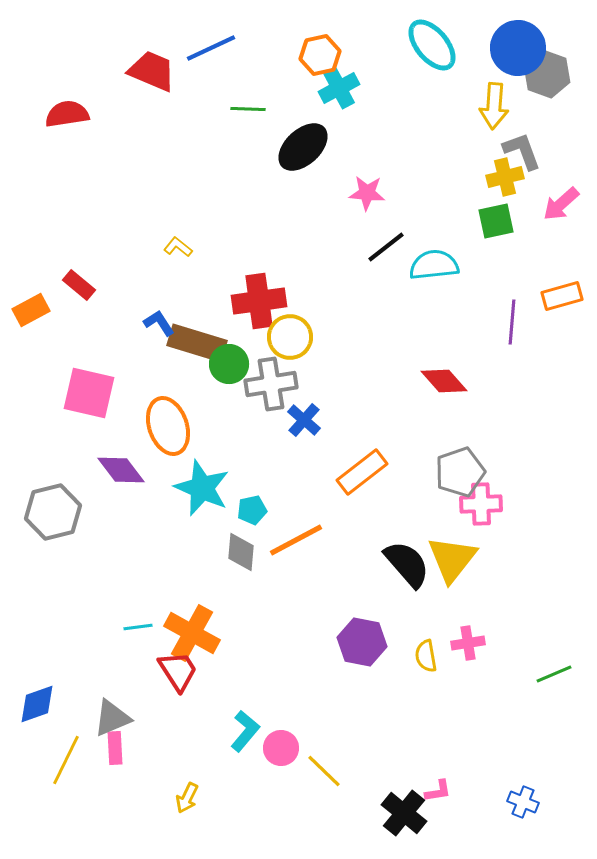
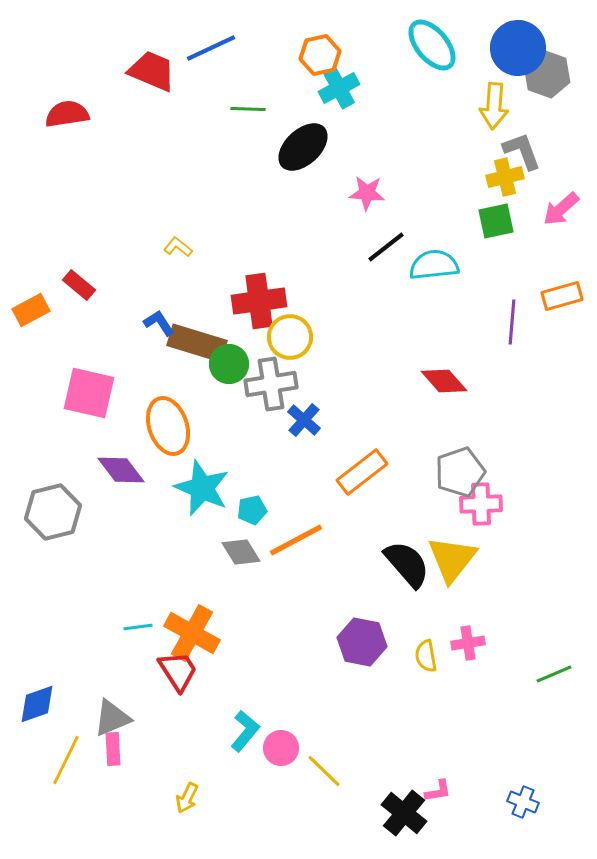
pink arrow at (561, 204): moved 5 px down
gray diamond at (241, 552): rotated 36 degrees counterclockwise
pink rectangle at (115, 748): moved 2 px left, 1 px down
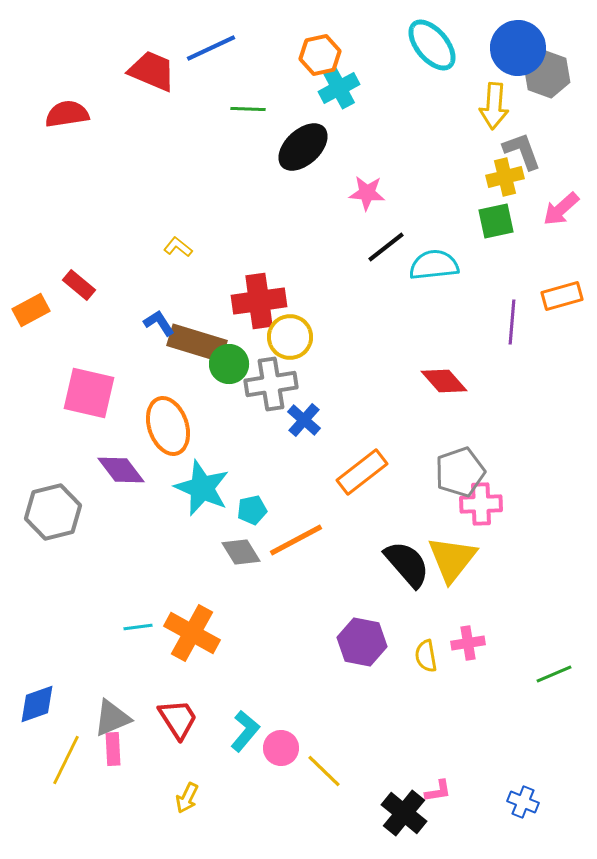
red trapezoid at (178, 671): moved 48 px down
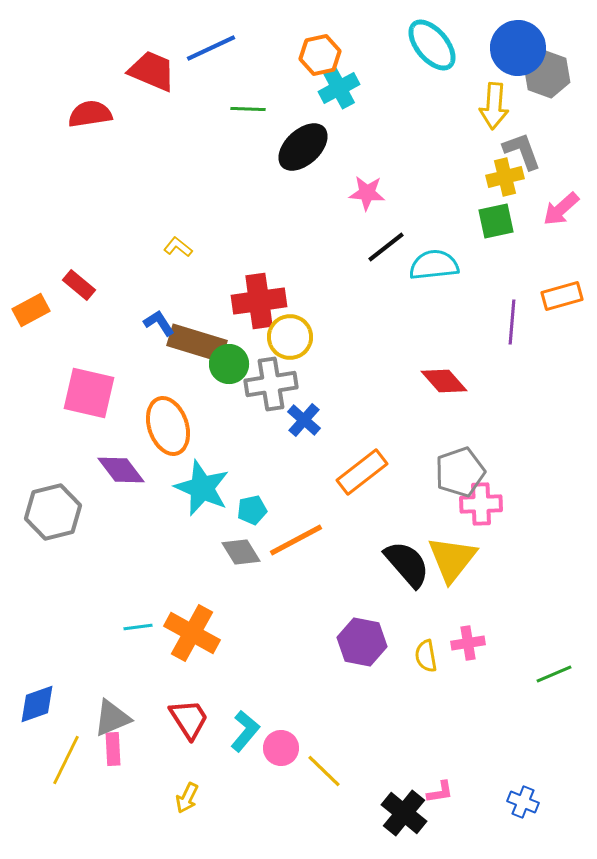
red semicircle at (67, 114): moved 23 px right
red trapezoid at (178, 719): moved 11 px right
pink L-shape at (438, 791): moved 2 px right, 1 px down
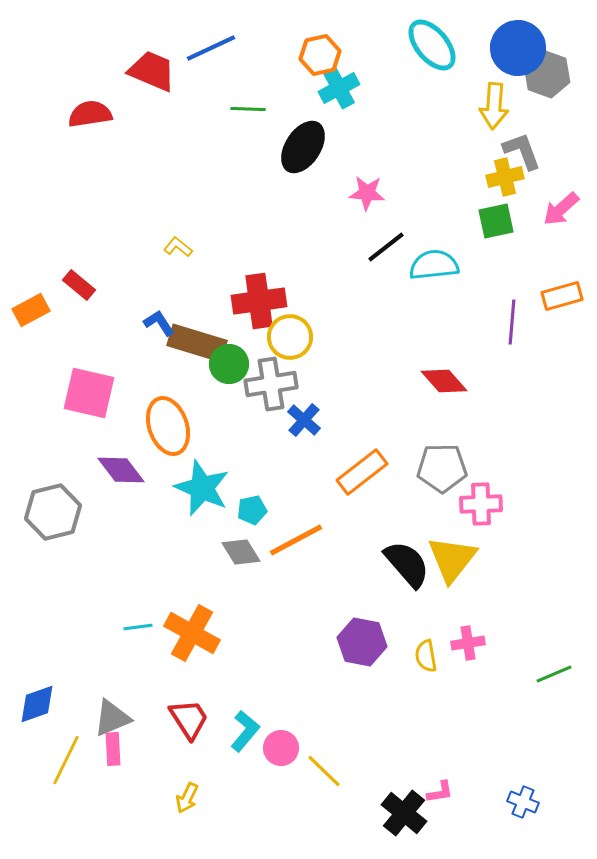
black ellipse at (303, 147): rotated 14 degrees counterclockwise
gray pentagon at (460, 472): moved 18 px left, 4 px up; rotated 18 degrees clockwise
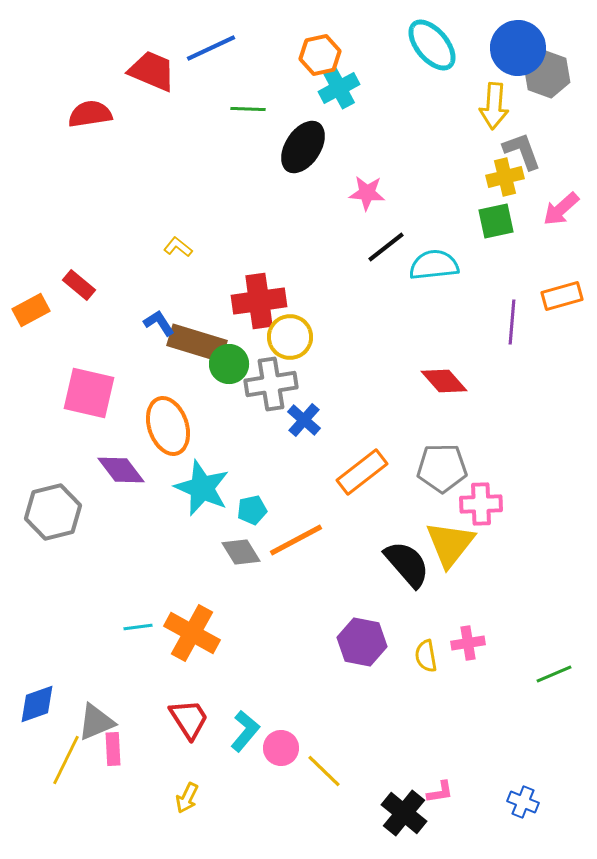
yellow triangle at (452, 559): moved 2 px left, 15 px up
gray triangle at (112, 718): moved 16 px left, 4 px down
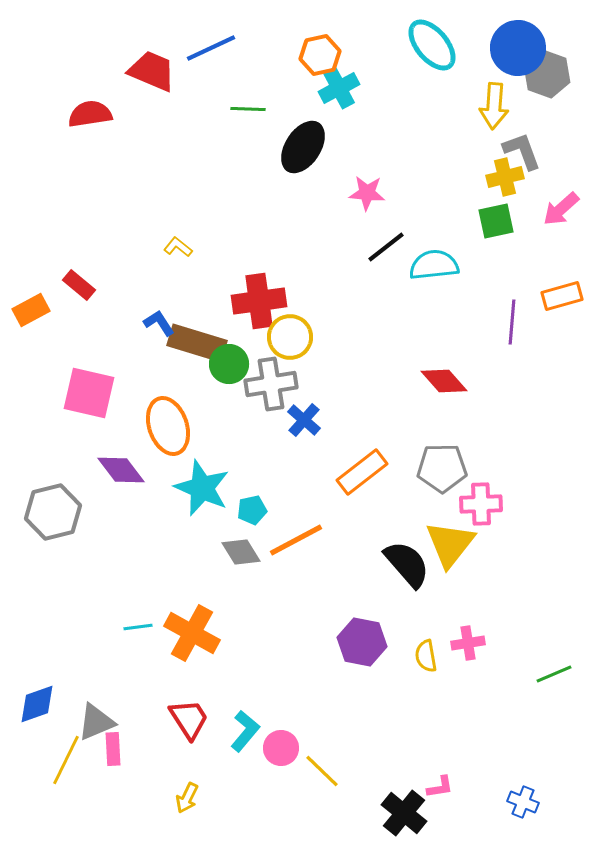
yellow line at (324, 771): moved 2 px left
pink L-shape at (440, 792): moved 5 px up
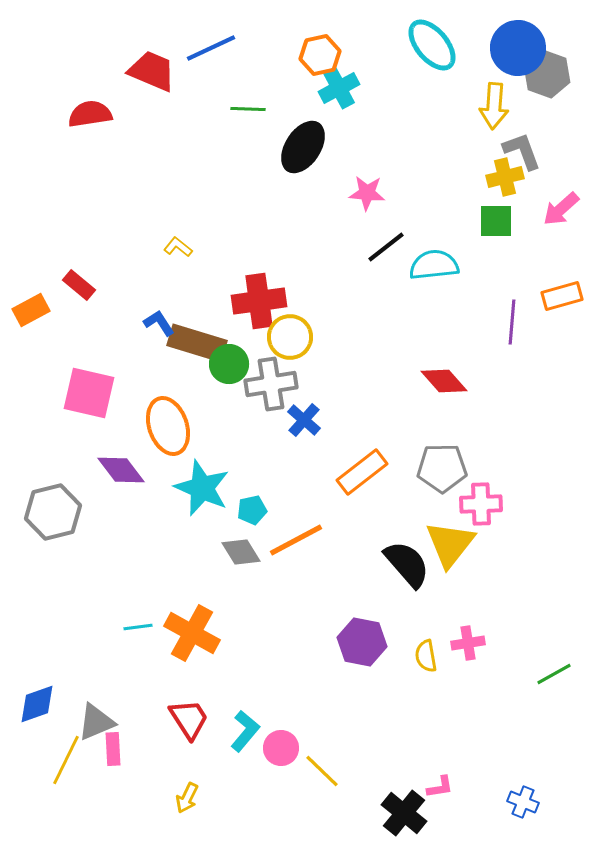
green square at (496, 221): rotated 12 degrees clockwise
green line at (554, 674): rotated 6 degrees counterclockwise
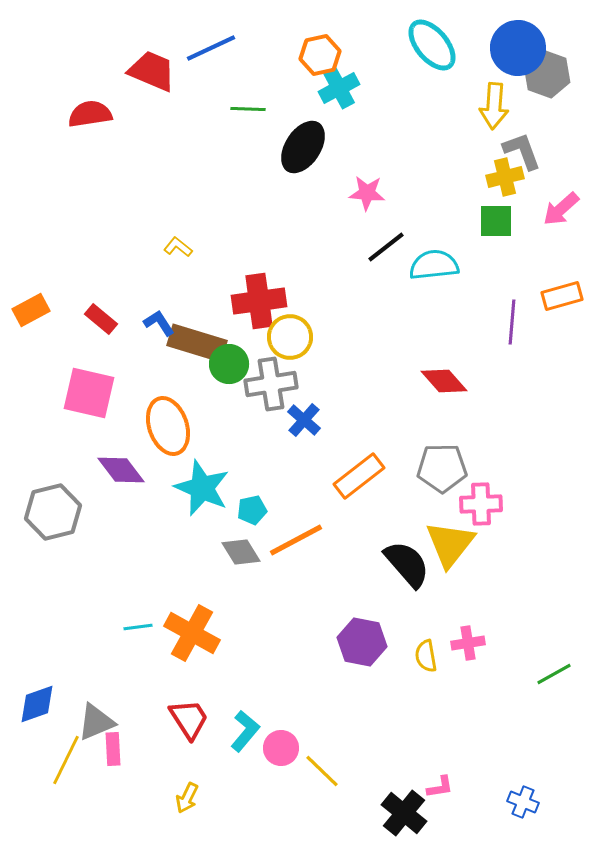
red rectangle at (79, 285): moved 22 px right, 34 px down
orange rectangle at (362, 472): moved 3 px left, 4 px down
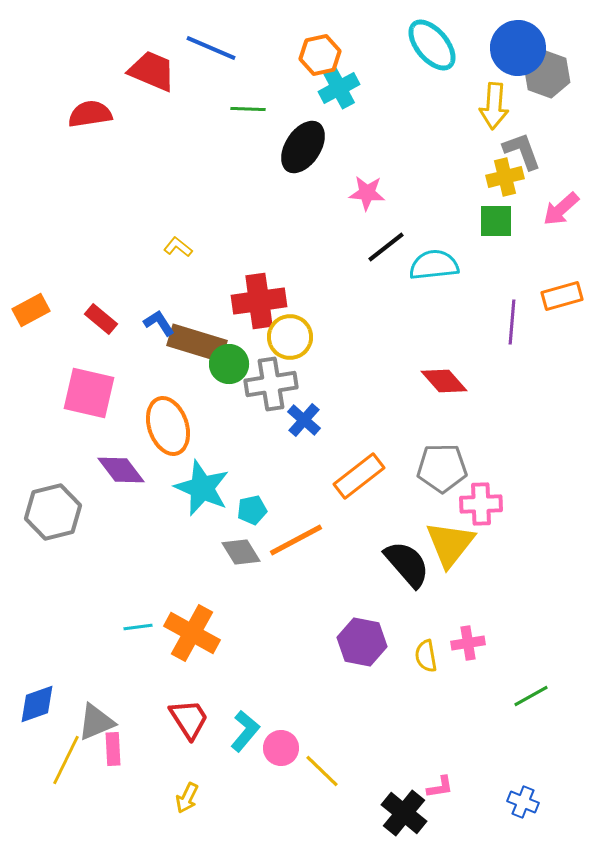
blue line at (211, 48): rotated 48 degrees clockwise
green line at (554, 674): moved 23 px left, 22 px down
